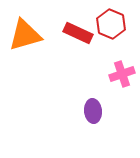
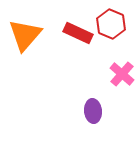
orange triangle: rotated 33 degrees counterclockwise
pink cross: rotated 30 degrees counterclockwise
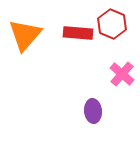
red hexagon: moved 1 px right
red rectangle: rotated 20 degrees counterclockwise
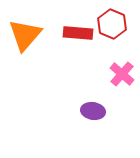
purple ellipse: rotated 75 degrees counterclockwise
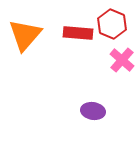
pink cross: moved 14 px up
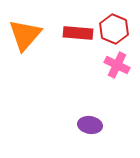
red hexagon: moved 2 px right, 5 px down
pink cross: moved 5 px left, 5 px down; rotated 15 degrees counterclockwise
purple ellipse: moved 3 px left, 14 px down
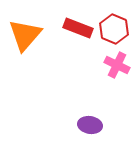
red rectangle: moved 5 px up; rotated 16 degrees clockwise
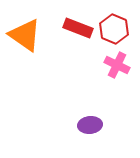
orange triangle: rotated 36 degrees counterclockwise
purple ellipse: rotated 15 degrees counterclockwise
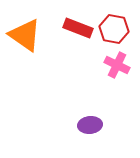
red hexagon: rotated 12 degrees counterclockwise
